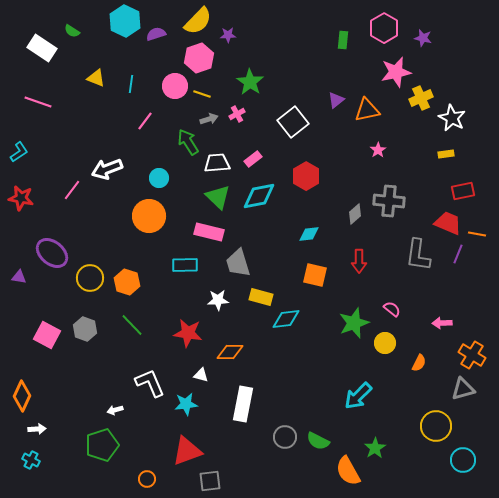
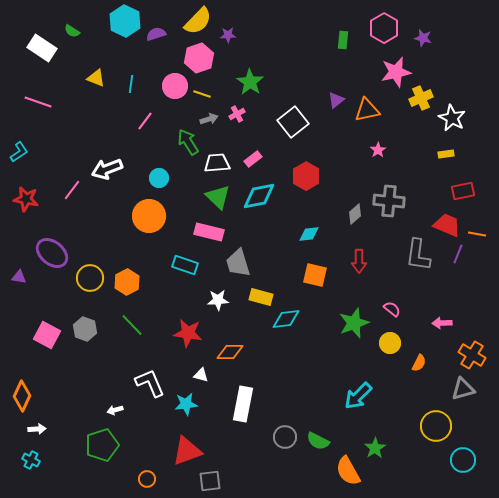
red star at (21, 198): moved 5 px right, 1 px down
red trapezoid at (448, 223): moved 1 px left, 2 px down
cyan rectangle at (185, 265): rotated 20 degrees clockwise
orange hexagon at (127, 282): rotated 15 degrees clockwise
yellow circle at (385, 343): moved 5 px right
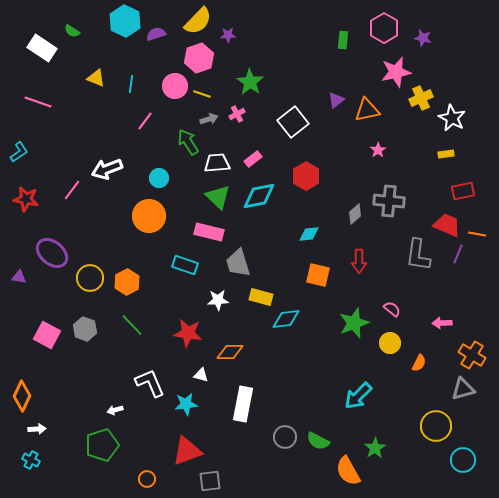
orange square at (315, 275): moved 3 px right
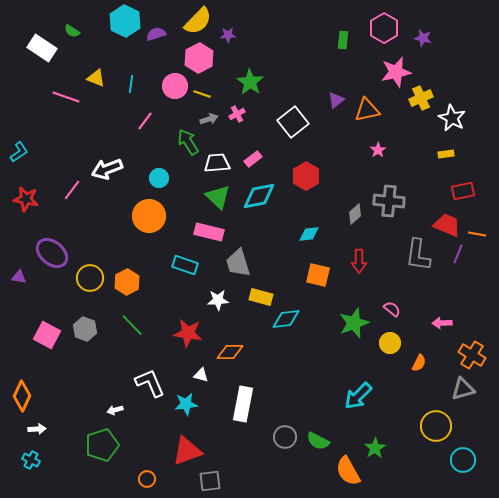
pink hexagon at (199, 58): rotated 8 degrees counterclockwise
pink line at (38, 102): moved 28 px right, 5 px up
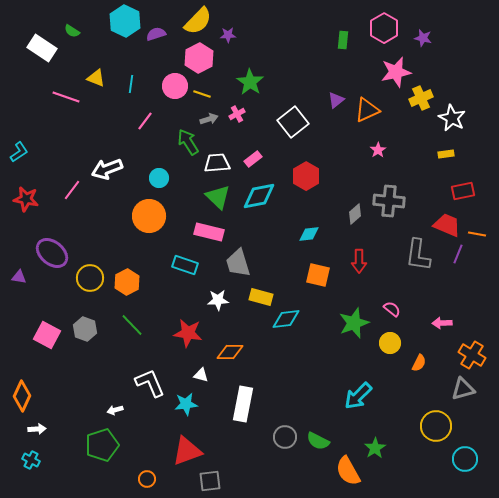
orange triangle at (367, 110): rotated 12 degrees counterclockwise
cyan circle at (463, 460): moved 2 px right, 1 px up
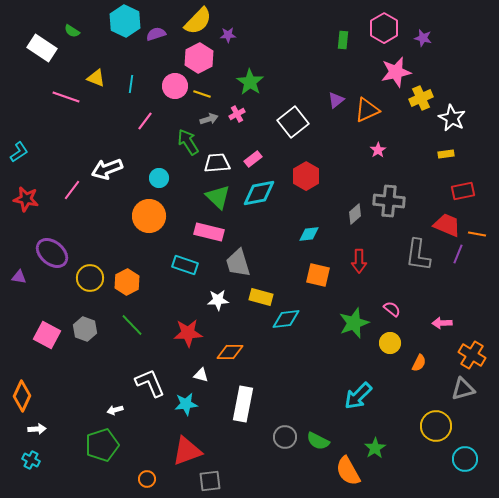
cyan diamond at (259, 196): moved 3 px up
red star at (188, 333): rotated 12 degrees counterclockwise
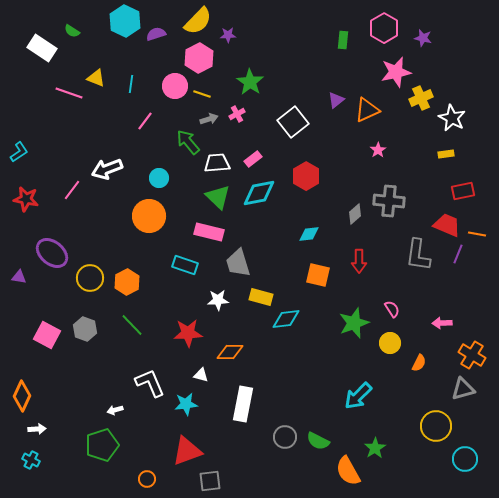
pink line at (66, 97): moved 3 px right, 4 px up
green arrow at (188, 142): rotated 8 degrees counterclockwise
pink semicircle at (392, 309): rotated 18 degrees clockwise
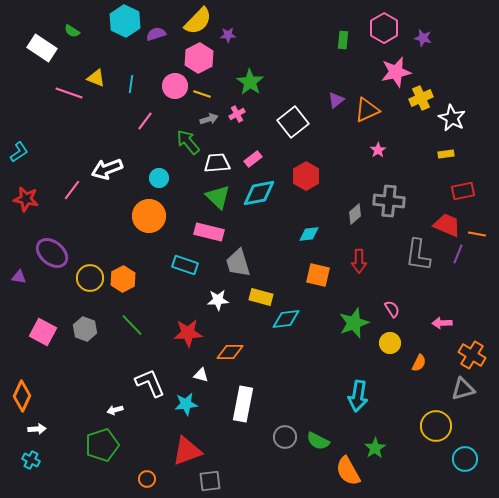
orange hexagon at (127, 282): moved 4 px left, 3 px up
pink square at (47, 335): moved 4 px left, 3 px up
cyan arrow at (358, 396): rotated 36 degrees counterclockwise
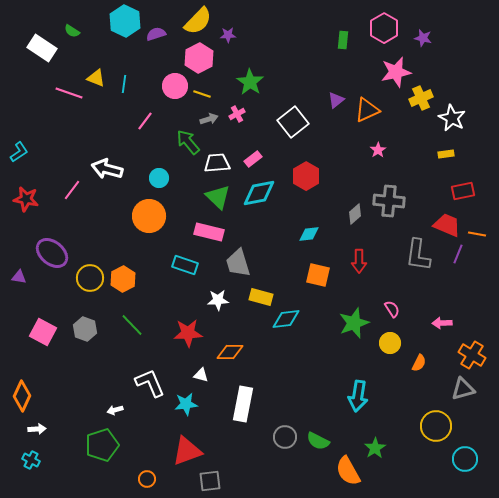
cyan line at (131, 84): moved 7 px left
white arrow at (107, 169): rotated 36 degrees clockwise
